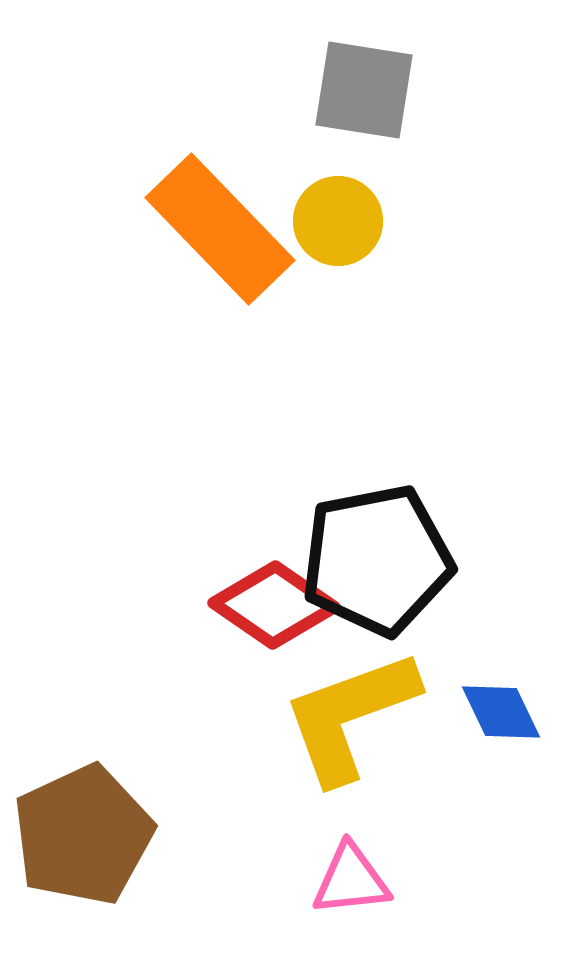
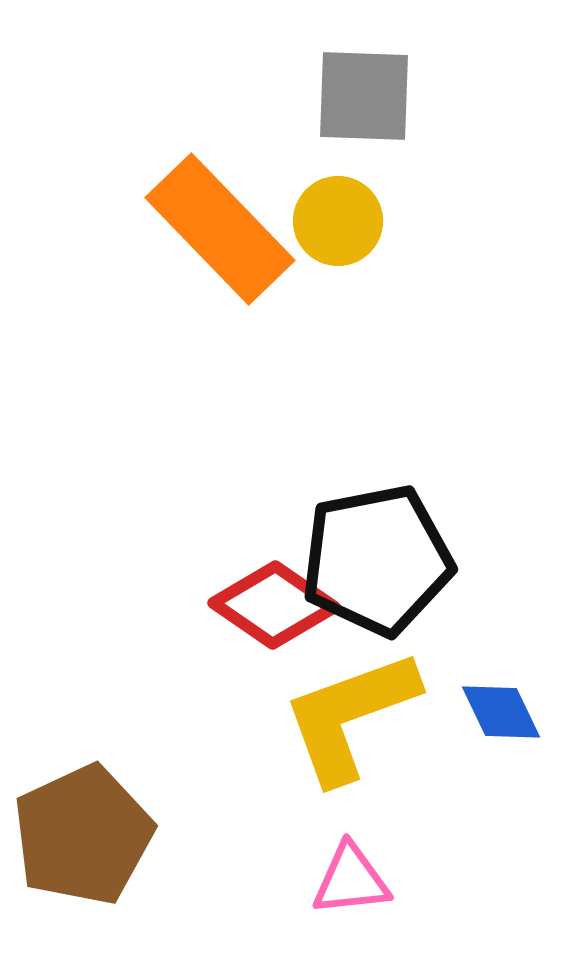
gray square: moved 6 px down; rotated 7 degrees counterclockwise
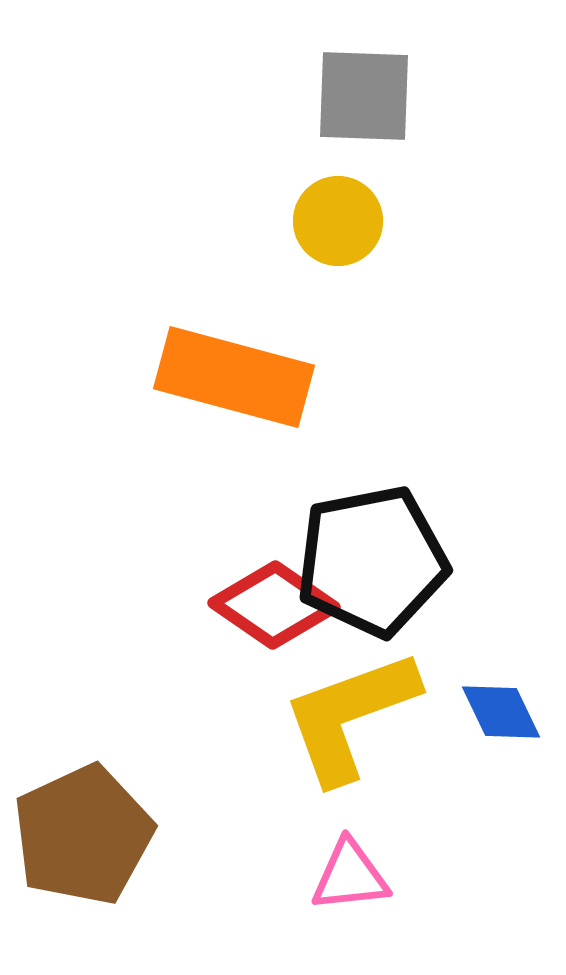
orange rectangle: moved 14 px right, 148 px down; rotated 31 degrees counterclockwise
black pentagon: moved 5 px left, 1 px down
pink triangle: moved 1 px left, 4 px up
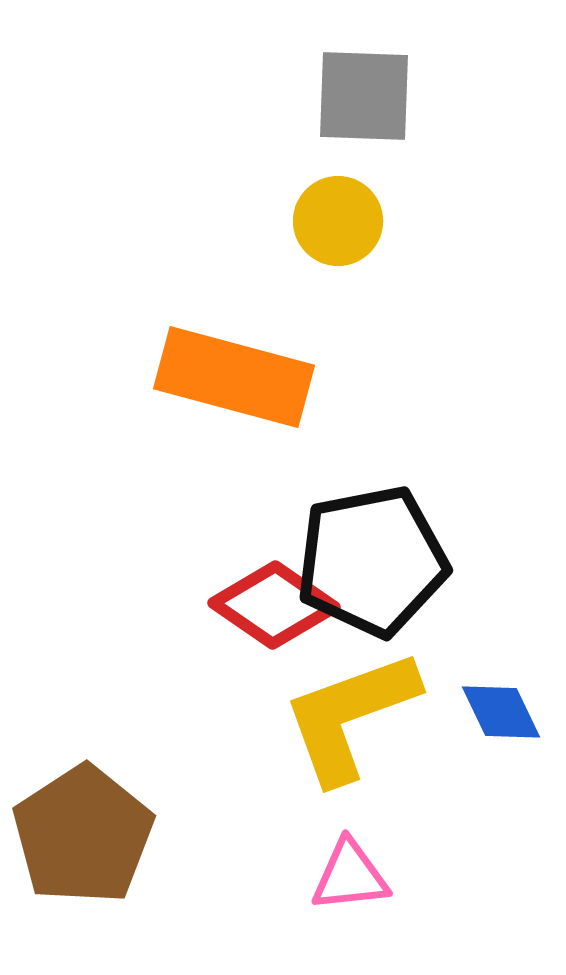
brown pentagon: rotated 8 degrees counterclockwise
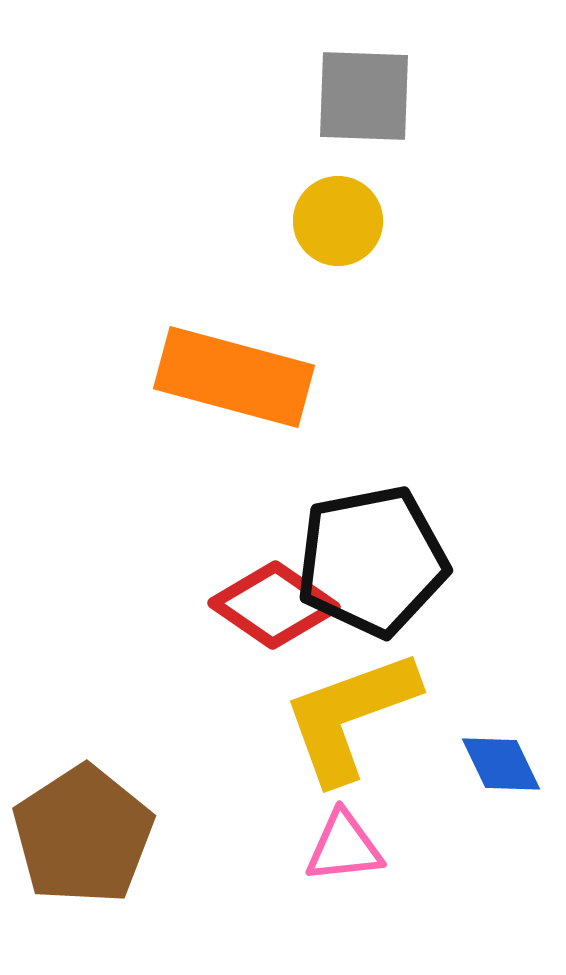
blue diamond: moved 52 px down
pink triangle: moved 6 px left, 29 px up
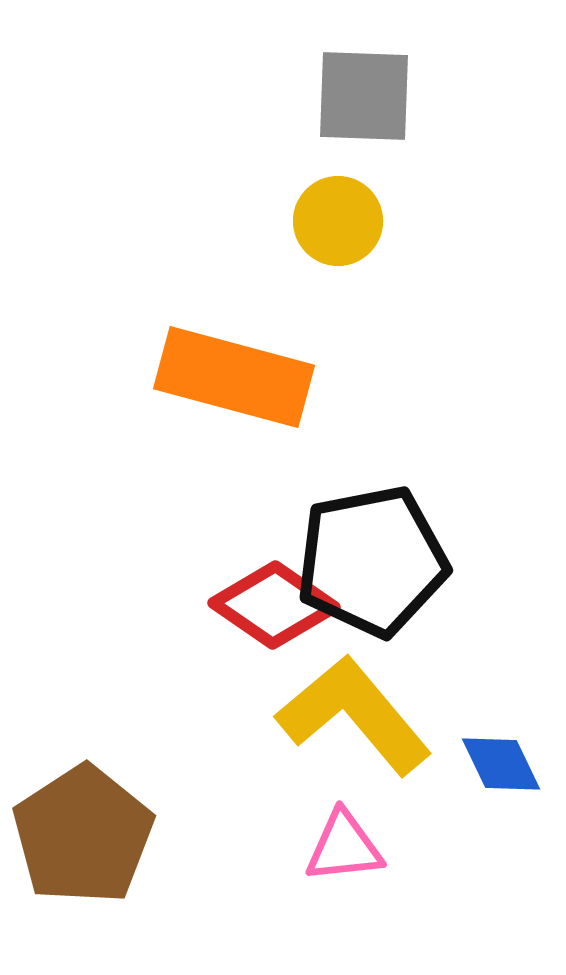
yellow L-shape: moved 4 px right, 1 px up; rotated 70 degrees clockwise
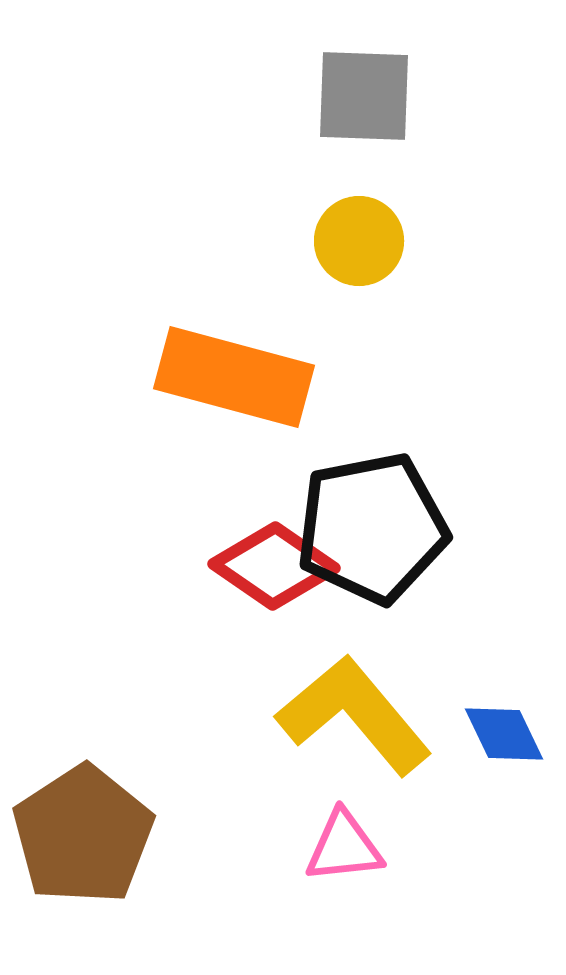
yellow circle: moved 21 px right, 20 px down
black pentagon: moved 33 px up
red diamond: moved 39 px up
blue diamond: moved 3 px right, 30 px up
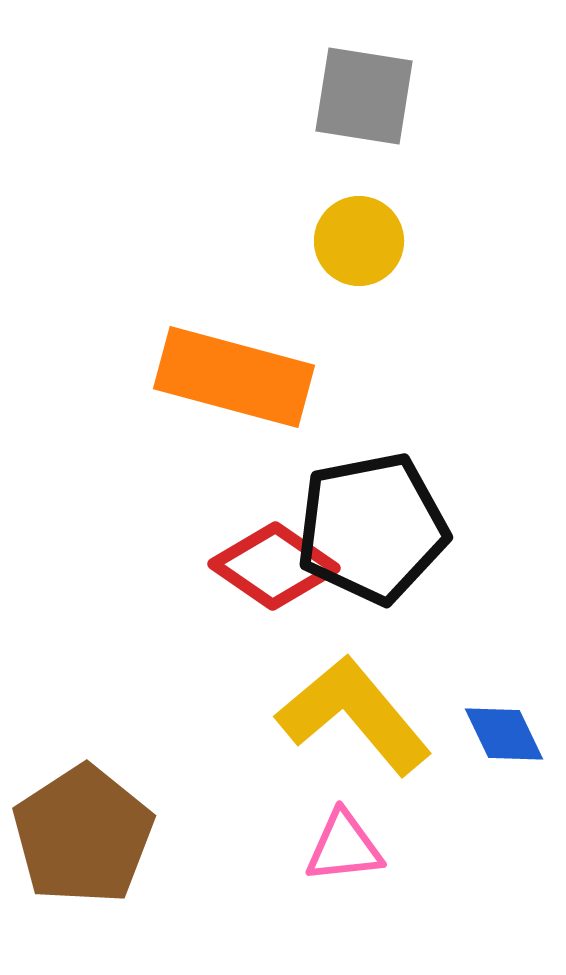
gray square: rotated 7 degrees clockwise
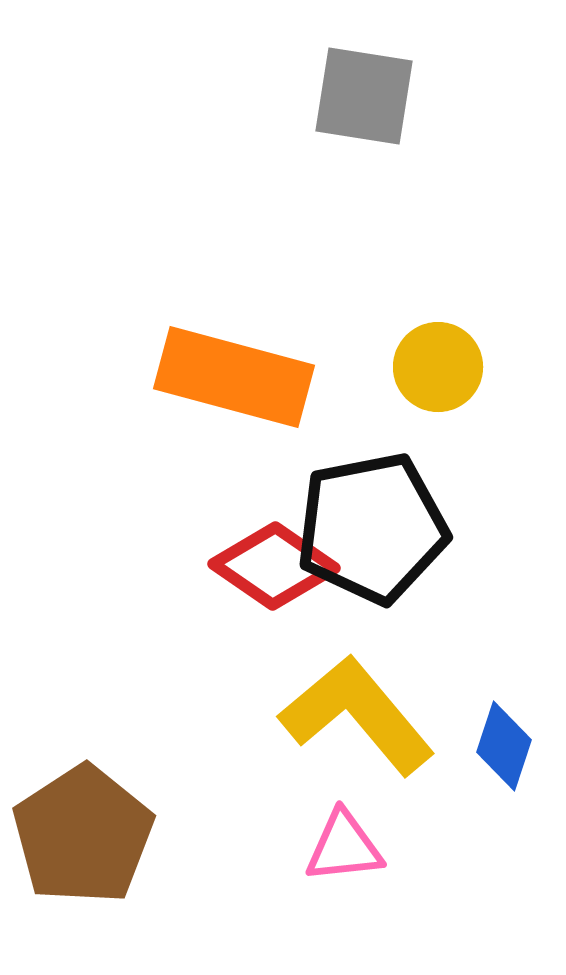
yellow circle: moved 79 px right, 126 px down
yellow L-shape: moved 3 px right
blue diamond: moved 12 px down; rotated 44 degrees clockwise
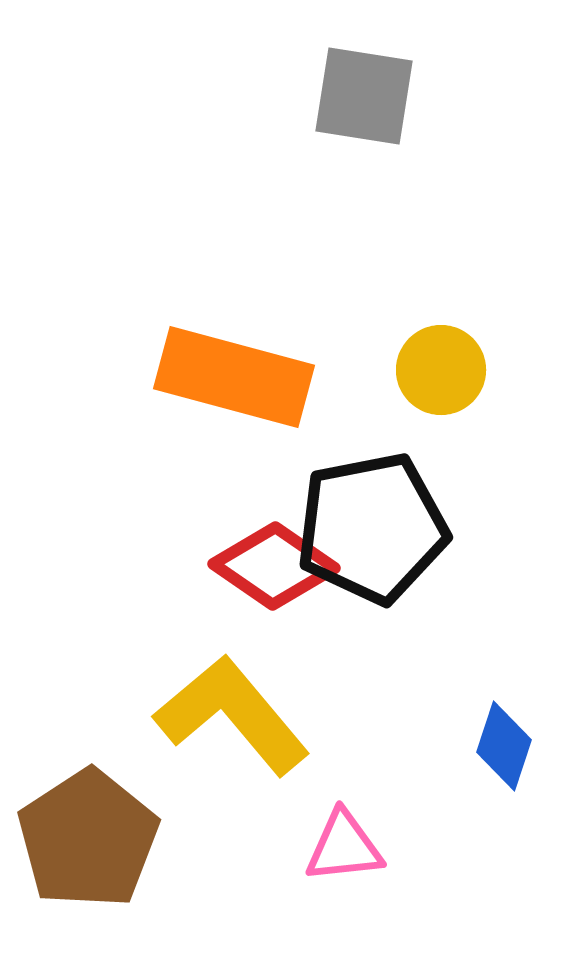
yellow circle: moved 3 px right, 3 px down
yellow L-shape: moved 125 px left
brown pentagon: moved 5 px right, 4 px down
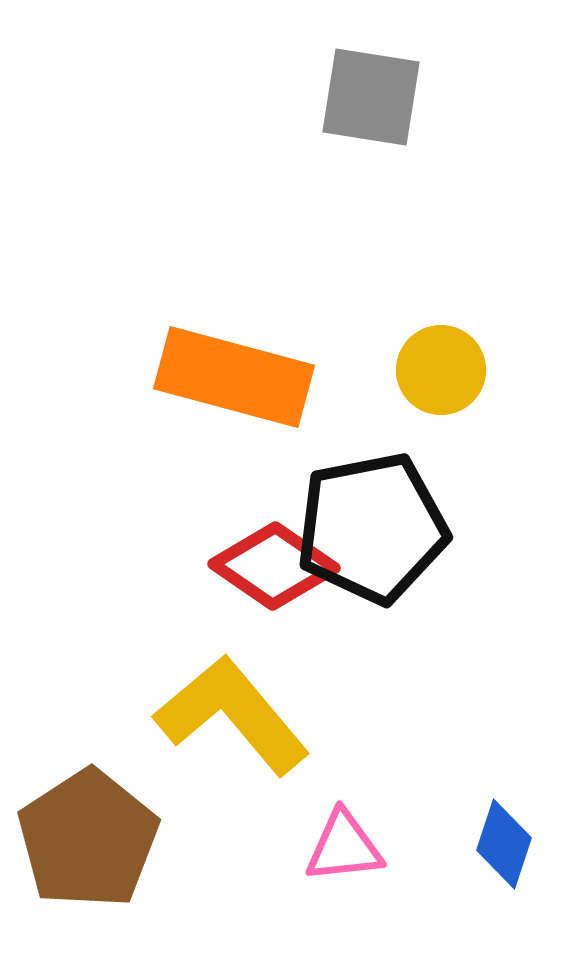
gray square: moved 7 px right, 1 px down
blue diamond: moved 98 px down
